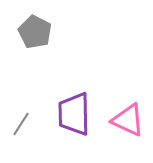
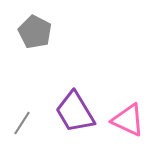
purple trapezoid: moved 1 px right, 2 px up; rotated 30 degrees counterclockwise
gray line: moved 1 px right, 1 px up
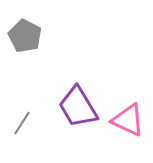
gray pentagon: moved 10 px left, 4 px down
purple trapezoid: moved 3 px right, 5 px up
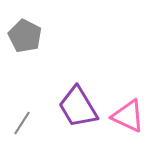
pink triangle: moved 4 px up
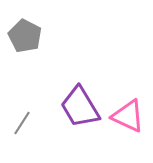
purple trapezoid: moved 2 px right
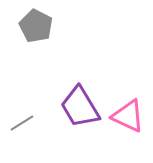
gray pentagon: moved 11 px right, 10 px up
gray line: rotated 25 degrees clockwise
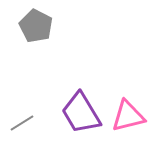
purple trapezoid: moved 1 px right, 6 px down
pink triangle: rotated 39 degrees counterclockwise
